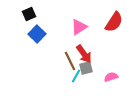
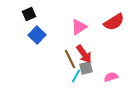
red semicircle: rotated 25 degrees clockwise
blue square: moved 1 px down
brown line: moved 2 px up
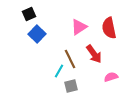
red semicircle: moved 5 px left, 6 px down; rotated 110 degrees clockwise
blue square: moved 1 px up
red arrow: moved 10 px right
gray square: moved 15 px left, 18 px down
cyan line: moved 17 px left, 5 px up
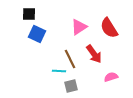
black square: rotated 24 degrees clockwise
red semicircle: rotated 20 degrees counterclockwise
blue square: rotated 18 degrees counterclockwise
cyan line: rotated 64 degrees clockwise
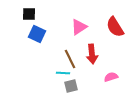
red semicircle: moved 6 px right, 1 px up
red arrow: moved 2 px left; rotated 30 degrees clockwise
cyan line: moved 4 px right, 2 px down
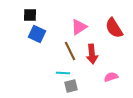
black square: moved 1 px right, 1 px down
red semicircle: moved 1 px left, 1 px down
brown line: moved 8 px up
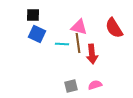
black square: moved 3 px right
pink triangle: rotated 48 degrees clockwise
brown line: moved 8 px right, 8 px up; rotated 18 degrees clockwise
cyan line: moved 1 px left, 29 px up
pink semicircle: moved 16 px left, 8 px down
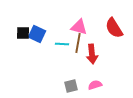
black square: moved 10 px left, 18 px down
brown line: rotated 18 degrees clockwise
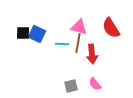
red semicircle: moved 3 px left
pink semicircle: moved 1 px up; rotated 112 degrees counterclockwise
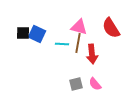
gray square: moved 5 px right, 2 px up
